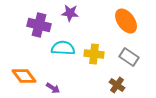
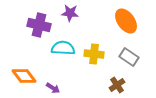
brown cross: rotated 21 degrees clockwise
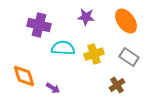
purple star: moved 16 px right, 4 px down
yellow cross: rotated 24 degrees counterclockwise
orange diamond: rotated 20 degrees clockwise
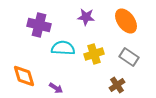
purple arrow: moved 3 px right
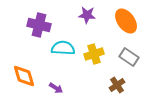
purple star: moved 1 px right, 2 px up
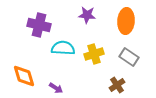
orange ellipse: rotated 40 degrees clockwise
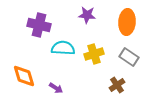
orange ellipse: moved 1 px right, 1 px down
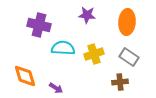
orange diamond: moved 1 px right
brown cross: moved 3 px right, 3 px up; rotated 28 degrees clockwise
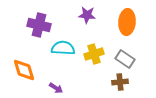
gray rectangle: moved 4 px left, 2 px down
orange diamond: moved 1 px left, 6 px up
